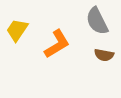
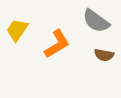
gray semicircle: moved 1 px left; rotated 28 degrees counterclockwise
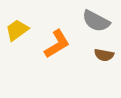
gray semicircle: rotated 8 degrees counterclockwise
yellow trapezoid: rotated 20 degrees clockwise
